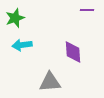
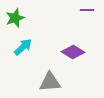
cyan arrow: moved 1 px right, 2 px down; rotated 144 degrees clockwise
purple diamond: rotated 55 degrees counterclockwise
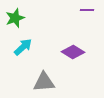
gray triangle: moved 6 px left
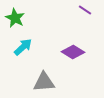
purple line: moved 2 px left; rotated 32 degrees clockwise
green star: rotated 24 degrees counterclockwise
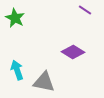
cyan arrow: moved 6 px left, 23 px down; rotated 66 degrees counterclockwise
gray triangle: rotated 15 degrees clockwise
